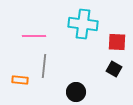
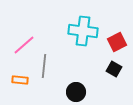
cyan cross: moved 7 px down
pink line: moved 10 px left, 9 px down; rotated 40 degrees counterclockwise
red square: rotated 30 degrees counterclockwise
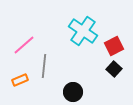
cyan cross: rotated 28 degrees clockwise
red square: moved 3 px left, 4 px down
black square: rotated 14 degrees clockwise
orange rectangle: rotated 28 degrees counterclockwise
black circle: moved 3 px left
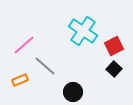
gray line: moved 1 px right; rotated 55 degrees counterclockwise
